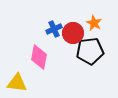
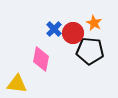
blue cross: rotated 21 degrees counterclockwise
black pentagon: rotated 12 degrees clockwise
pink diamond: moved 2 px right, 2 px down
yellow triangle: moved 1 px down
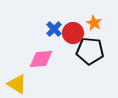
pink diamond: rotated 75 degrees clockwise
yellow triangle: rotated 25 degrees clockwise
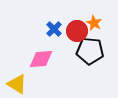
red circle: moved 4 px right, 2 px up
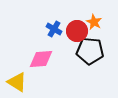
orange star: moved 1 px up
blue cross: rotated 14 degrees counterclockwise
yellow triangle: moved 2 px up
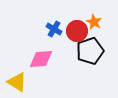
black pentagon: rotated 24 degrees counterclockwise
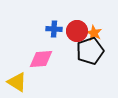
orange star: moved 11 px down
blue cross: rotated 28 degrees counterclockwise
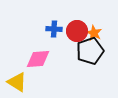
pink diamond: moved 3 px left
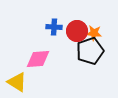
blue cross: moved 2 px up
orange star: rotated 21 degrees counterclockwise
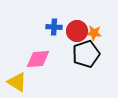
black pentagon: moved 4 px left, 3 px down
